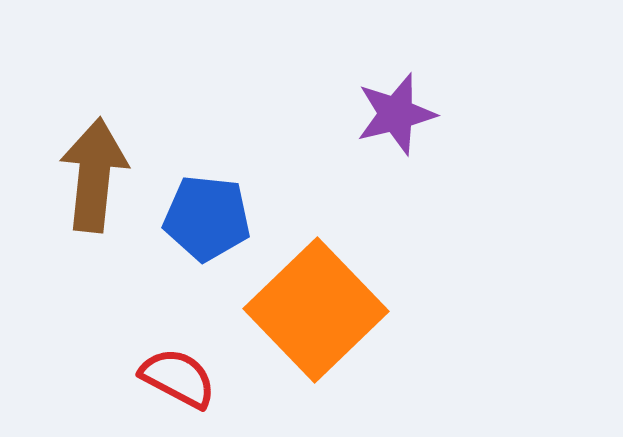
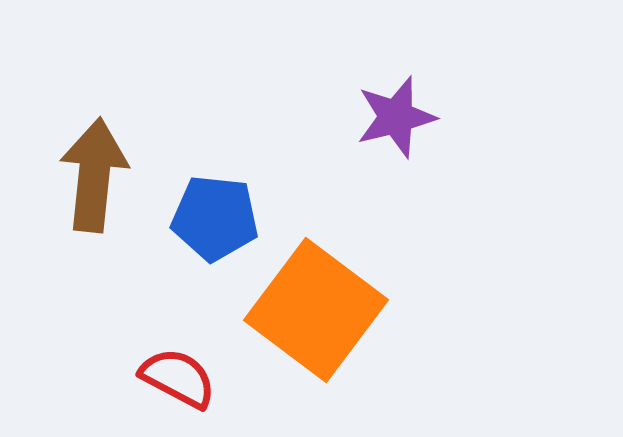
purple star: moved 3 px down
blue pentagon: moved 8 px right
orange square: rotated 9 degrees counterclockwise
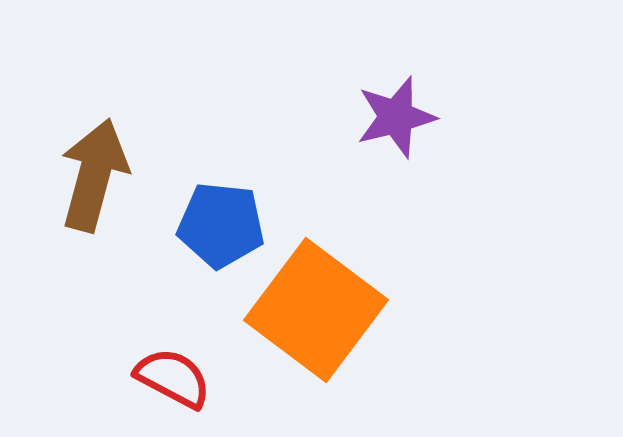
brown arrow: rotated 9 degrees clockwise
blue pentagon: moved 6 px right, 7 px down
red semicircle: moved 5 px left
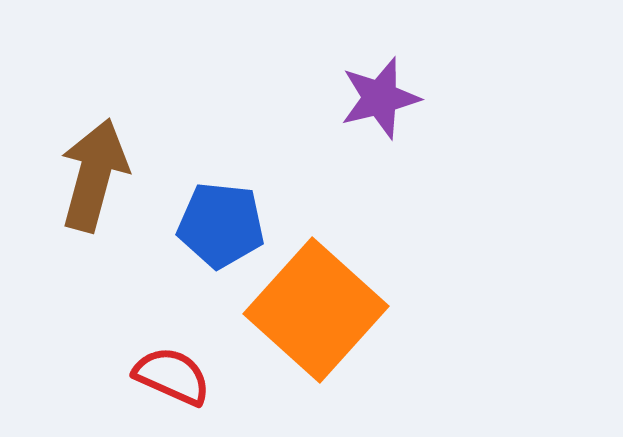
purple star: moved 16 px left, 19 px up
orange square: rotated 5 degrees clockwise
red semicircle: moved 1 px left, 2 px up; rotated 4 degrees counterclockwise
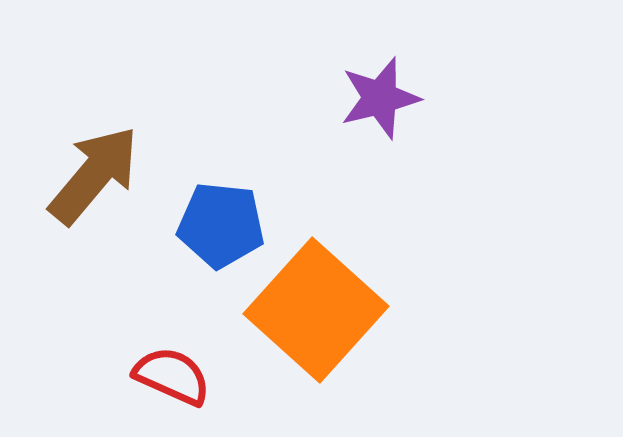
brown arrow: rotated 25 degrees clockwise
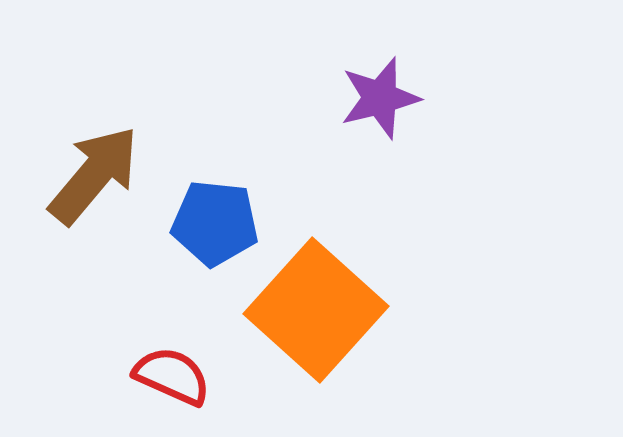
blue pentagon: moved 6 px left, 2 px up
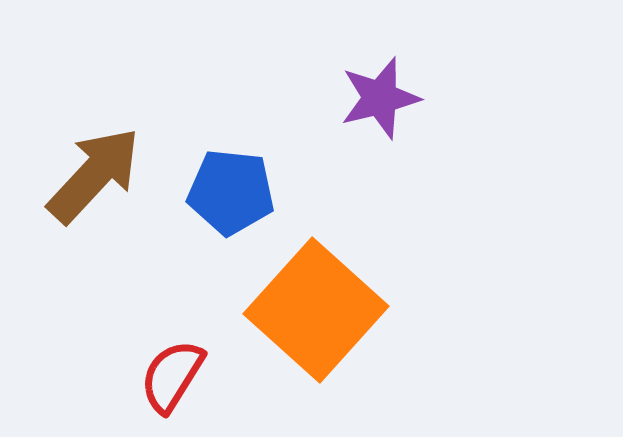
brown arrow: rotated 3 degrees clockwise
blue pentagon: moved 16 px right, 31 px up
red semicircle: rotated 82 degrees counterclockwise
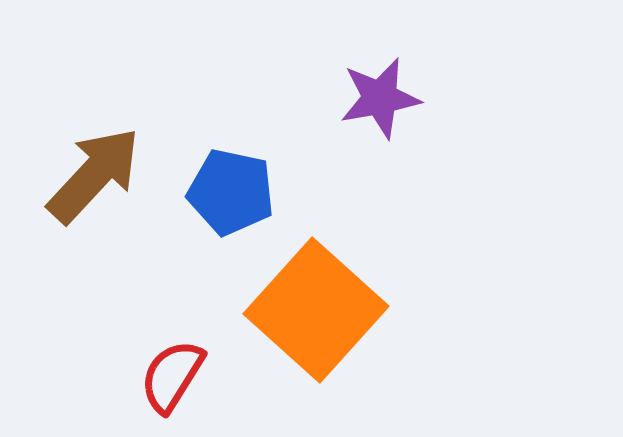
purple star: rotated 4 degrees clockwise
blue pentagon: rotated 6 degrees clockwise
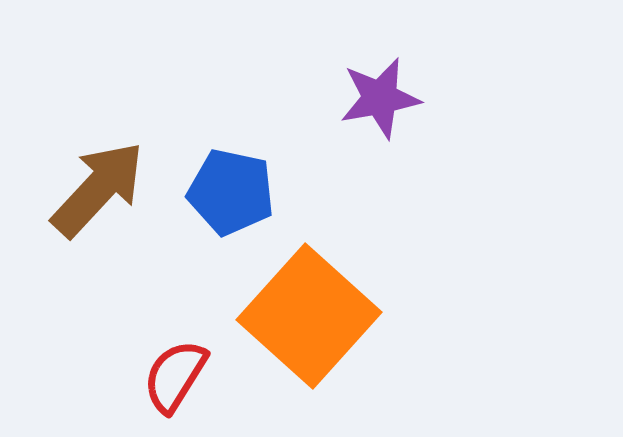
brown arrow: moved 4 px right, 14 px down
orange square: moved 7 px left, 6 px down
red semicircle: moved 3 px right
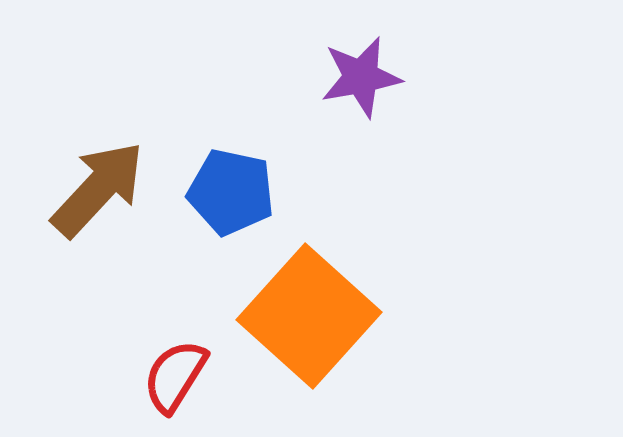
purple star: moved 19 px left, 21 px up
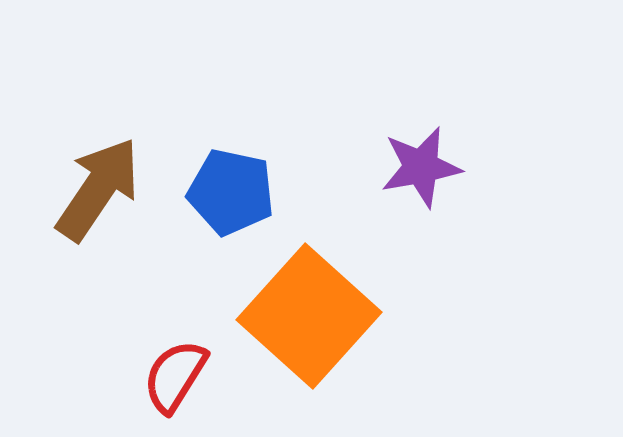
purple star: moved 60 px right, 90 px down
brown arrow: rotated 9 degrees counterclockwise
